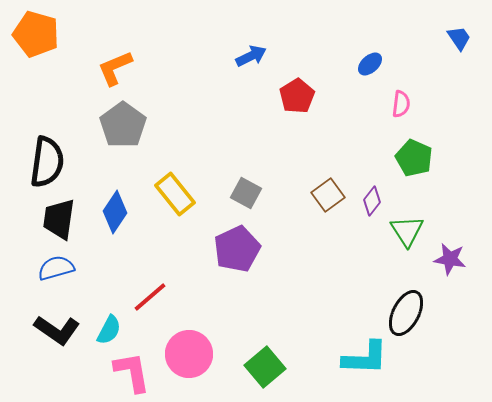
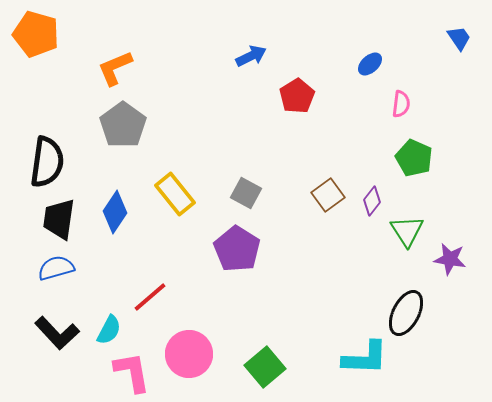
purple pentagon: rotated 15 degrees counterclockwise
black L-shape: moved 3 px down; rotated 12 degrees clockwise
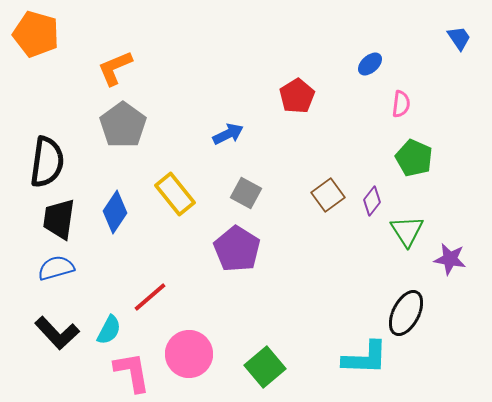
blue arrow: moved 23 px left, 78 px down
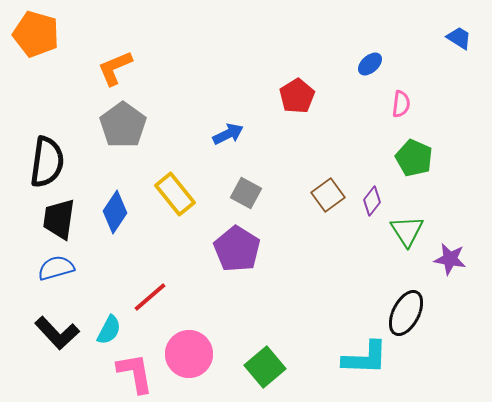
blue trapezoid: rotated 24 degrees counterclockwise
pink L-shape: moved 3 px right, 1 px down
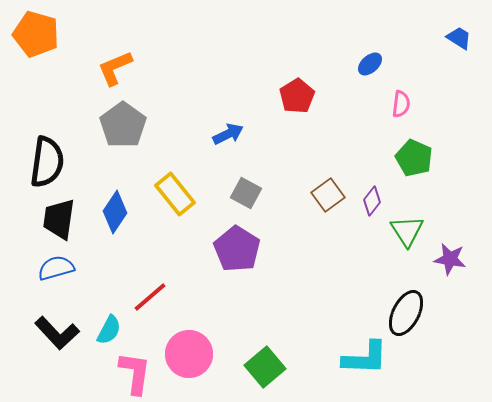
pink L-shape: rotated 18 degrees clockwise
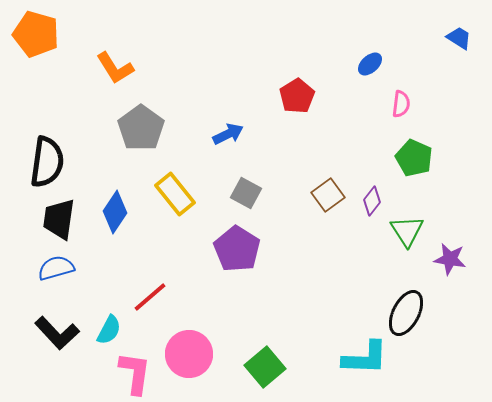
orange L-shape: rotated 99 degrees counterclockwise
gray pentagon: moved 18 px right, 3 px down
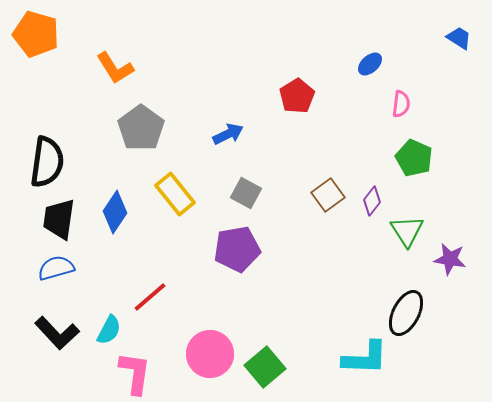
purple pentagon: rotated 30 degrees clockwise
pink circle: moved 21 px right
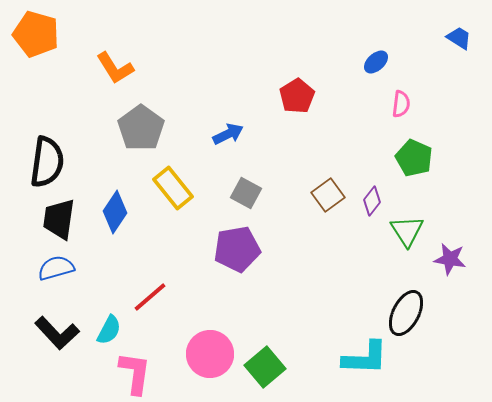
blue ellipse: moved 6 px right, 2 px up
yellow rectangle: moved 2 px left, 6 px up
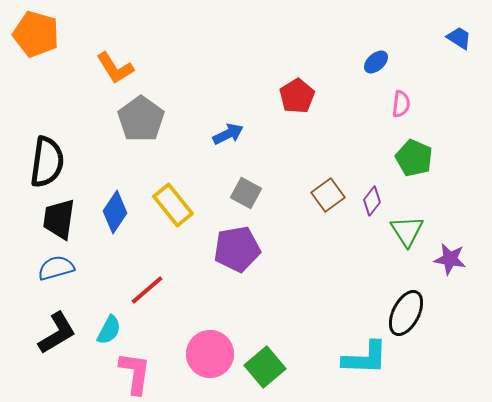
gray pentagon: moved 9 px up
yellow rectangle: moved 17 px down
red line: moved 3 px left, 7 px up
black L-shape: rotated 78 degrees counterclockwise
